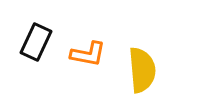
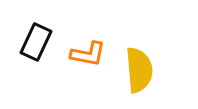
yellow semicircle: moved 3 px left
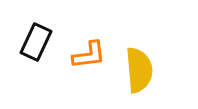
orange L-shape: moved 1 px right, 1 px down; rotated 18 degrees counterclockwise
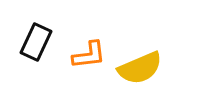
yellow semicircle: moved 1 px right, 2 px up; rotated 72 degrees clockwise
